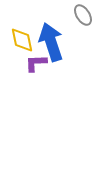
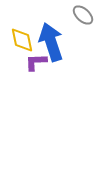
gray ellipse: rotated 15 degrees counterclockwise
purple L-shape: moved 1 px up
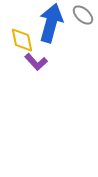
blue arrow: moved 19 px up; rotated 33 degrees clockwise
purple L-shape: rotated 130 degrees counterclockwise
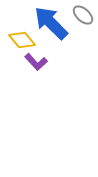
blue arrow: rotated 60 degrees counterclockwise
yellow diamond: rotated 28 degrees counterclockwise
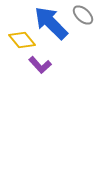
purple L-shape: moved 4 px right, 3 px down
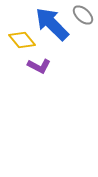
blue arrow: moved 1 px right, 1 px down
purple L-shape: moved 1 px left, 1 px down; rotated 20 degrees counterclockwise
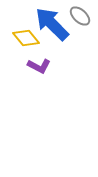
gray ellipse: moved 3 px left, 1 px down
yellow diamond: moved 4 px right, 2 px up
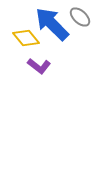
gray ellipse: moved 1 px down
purple L-shape: rotated 10 degrees clockwise
